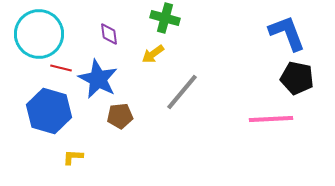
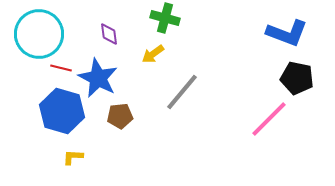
blue L-shape: rotated 132 degrees clockwise
blue star: moved 1 px up
blue hexagon: moved 13 px right
pink line: moved 2 px left; rotated 42 degrees counterclockwise
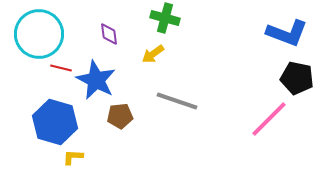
blue star: moved 2 px left, 2 px down
gray line: moved 5 px left, 9 px down; rotated 69 degrees clockwise
blue hexagon: moved 7 px left, 11 px down
